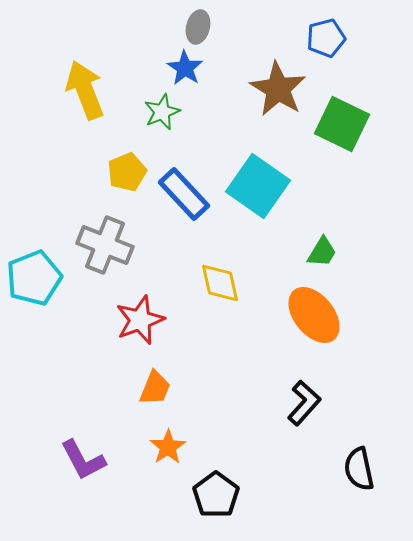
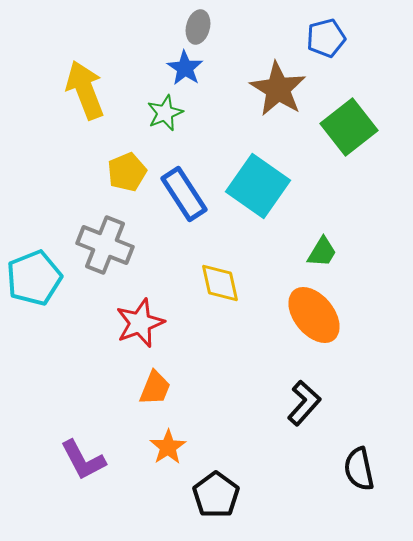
green star: moved 3 px right, 1 px down
green square: moved 7 px right, 3 px down; rotated 26 degrees clockwise
blue rectangle: rotated 10 degrees clockwise
red star: moved 3 px down
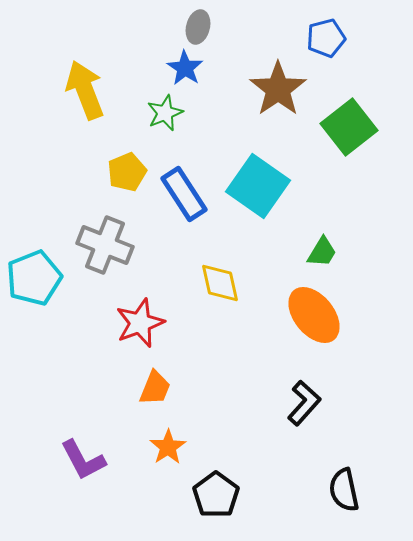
brown star: rotated 6 degrees clockwise
black semicircle: moved 15 px left, 21 px down
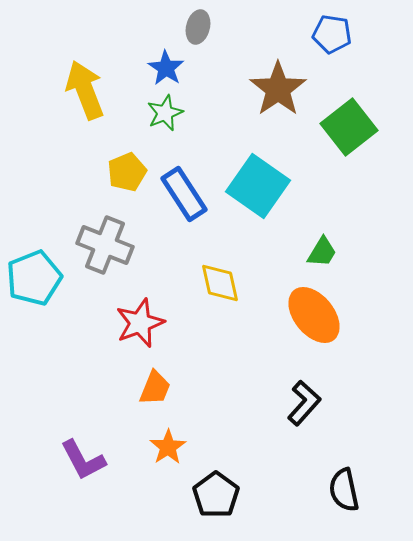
blue pentagon: moved 6 px right, 4 px up; rotated 24 degrees clockwise
blue star: moved 19 px left
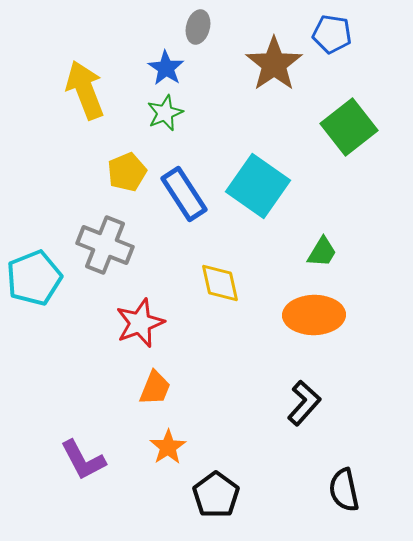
brown star: moved 4 px left, 25 px up
orange ellipse: rotated 52 degrees counterclockwise
